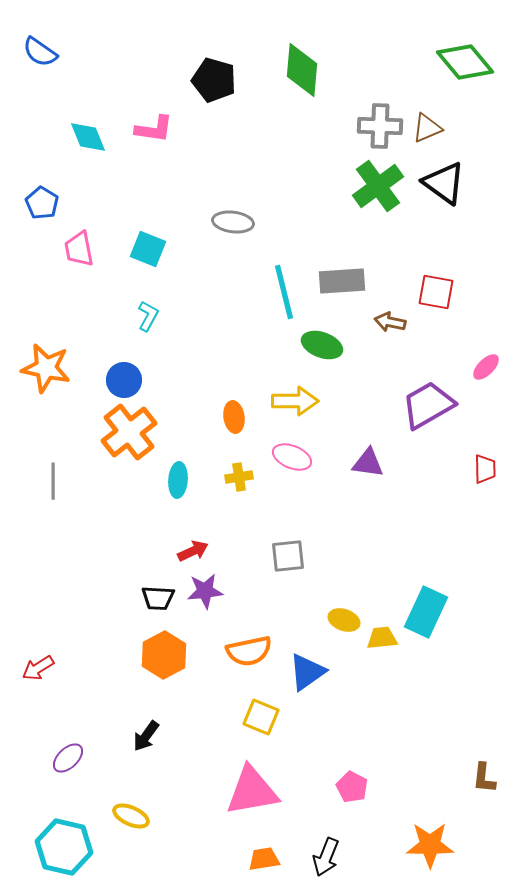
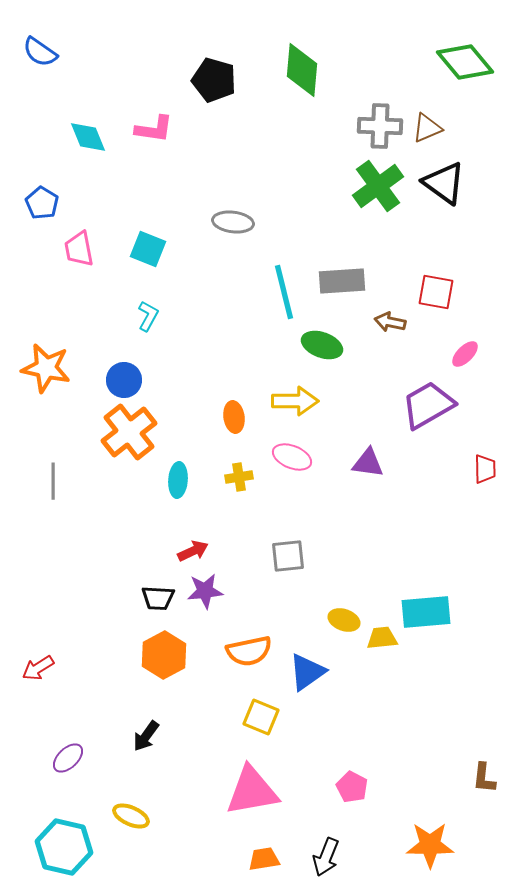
pink ellipse at (486, 367): moved 21 px left, 13 px up
cyan rectangle at (426, 612): rotated 60 degrees clockwise
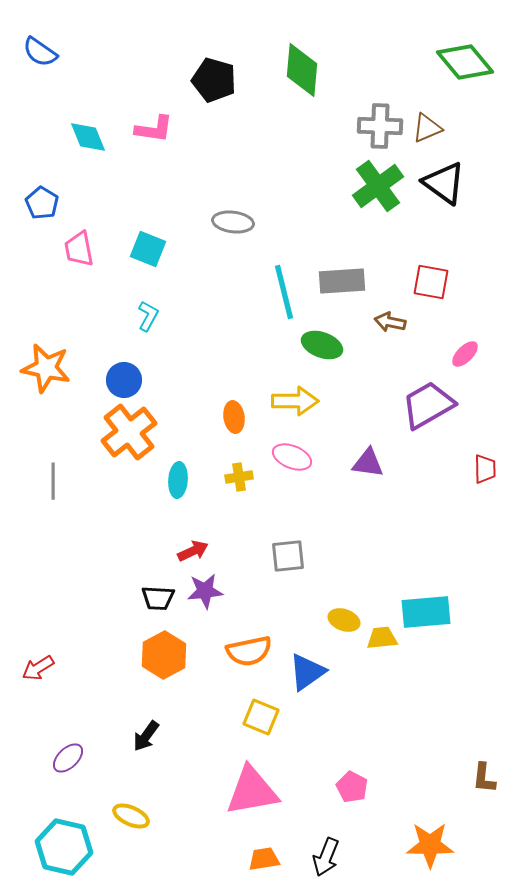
red square at (436, 292): moved 5 px left, 10 px up
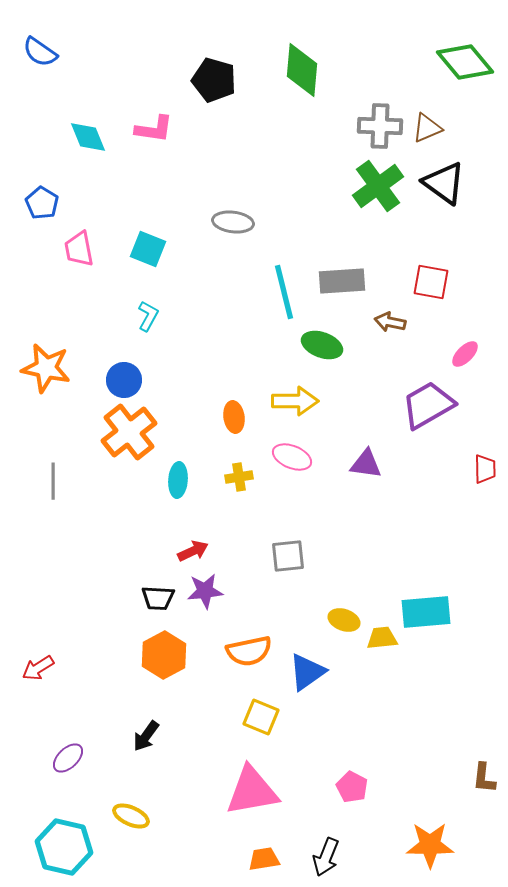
purple triangle at (368, 463): moved 2 px left, 1 px down
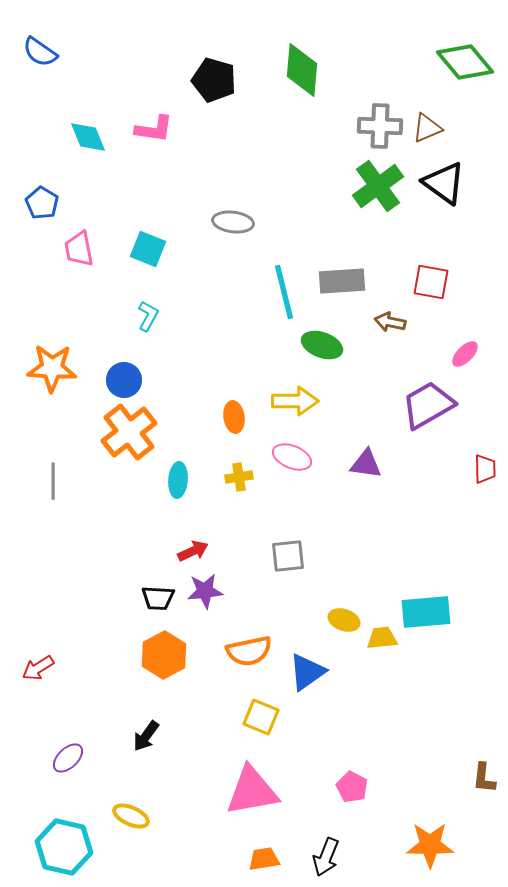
orange star at (46, 368): moved 6 px right; rotated 9 degrees counterclockwise
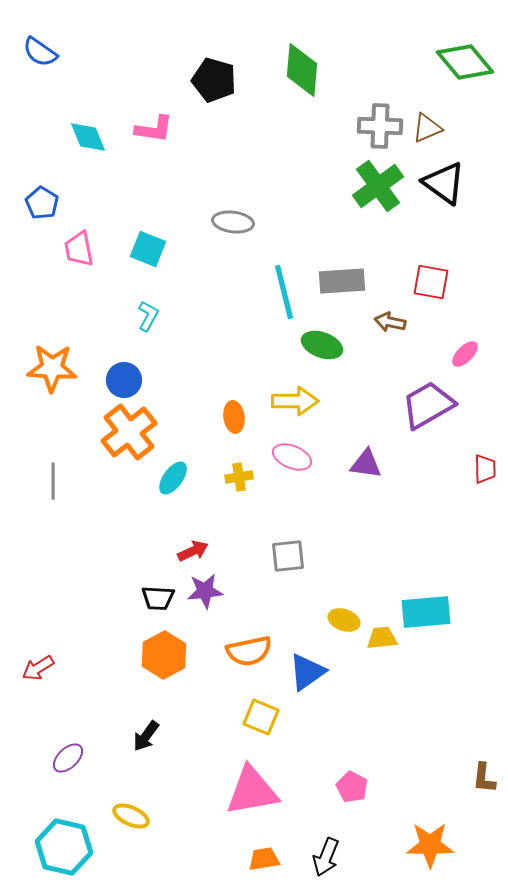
cyan ellipse at (178, 480): moved 5 px left, 2 px up; rotated 32 degrees clockwise
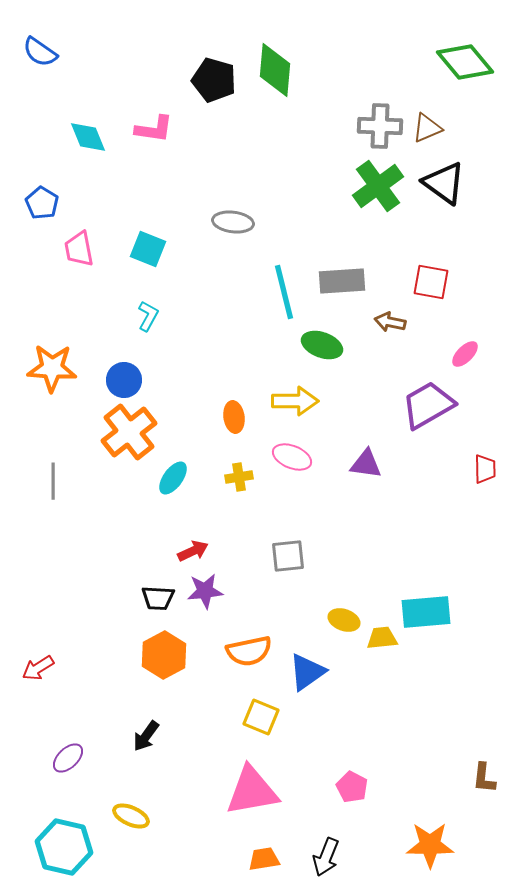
green diamond at (302, 70): moved 27 px left
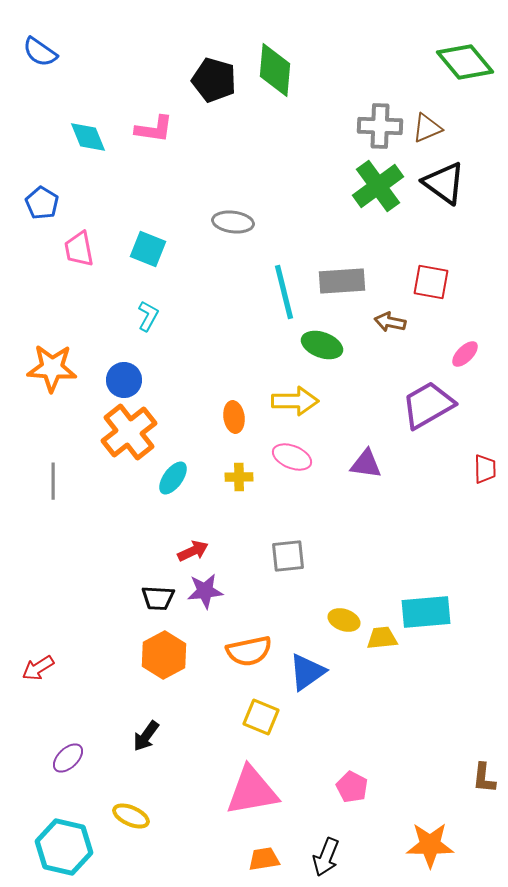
yellow cross at (239, 477): rotated 8 degrees clockwise
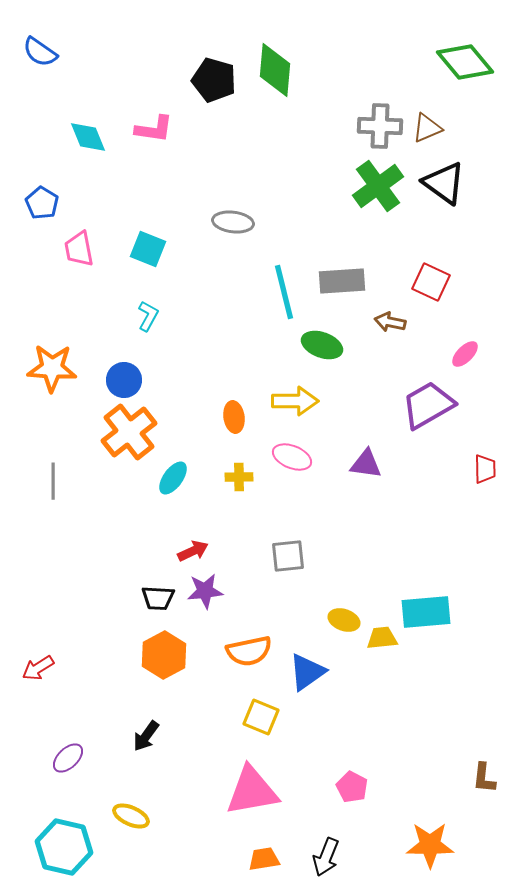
red square at (431, 282): rotated 15 degrees clockwise
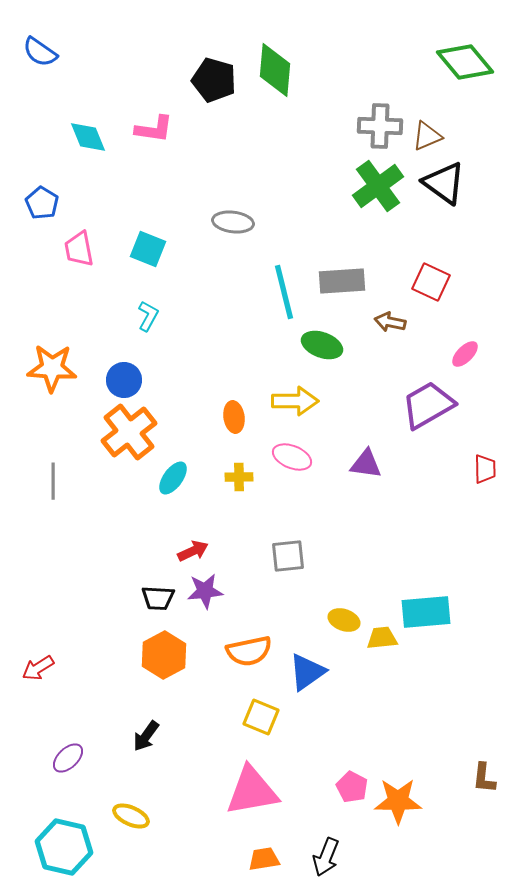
brown triangle at (427, 128): moved 8 px down
orange star at (430, 845): moved 32 px left, 44 px up
